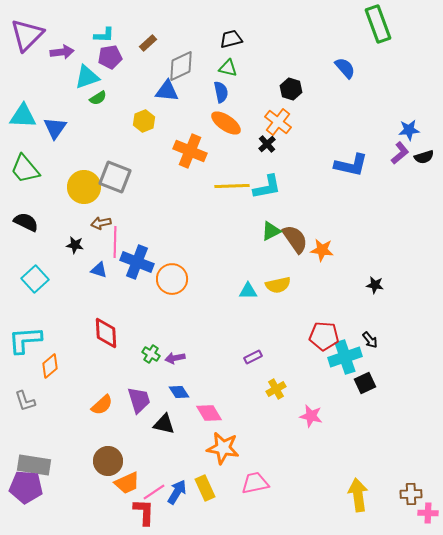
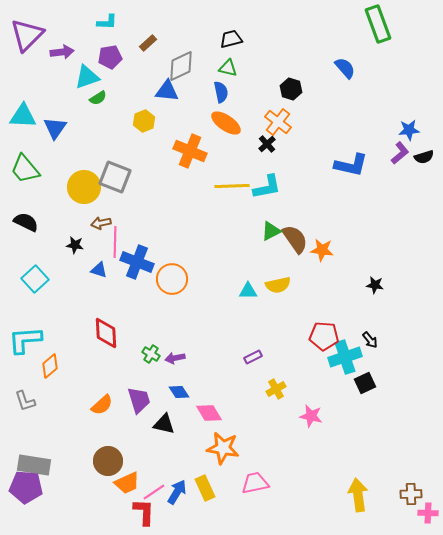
cyan L-shape at (104, 35): moved 3 px right, 13 px up
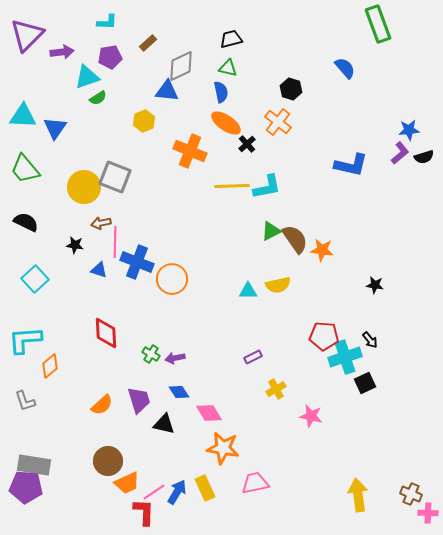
black cross at (267, 144): moved 20 px left
brown cross at (411, 494): rotated 25 degrees clockwise
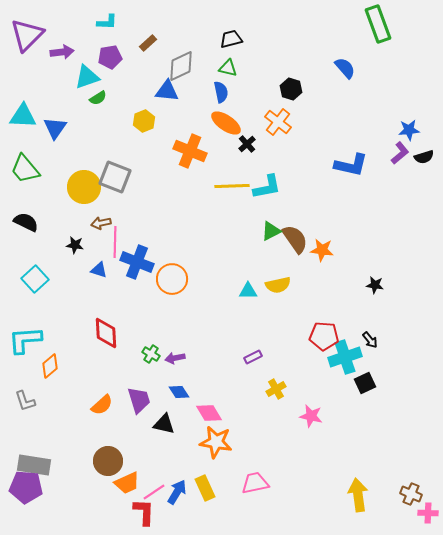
orange star at (223, 448): moved 7 px left, 6 px up
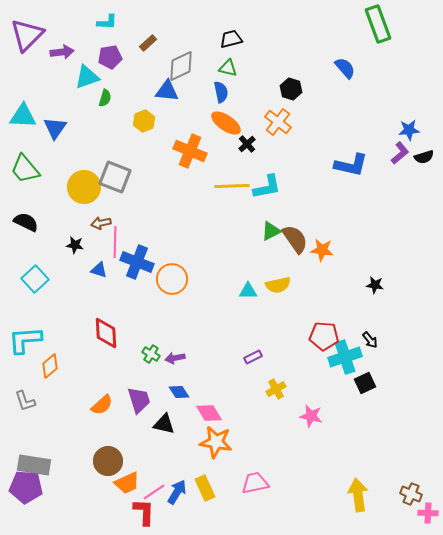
green semicircle at (98, 98): moved 7 px right; rotated 42 degrees counterclockwise
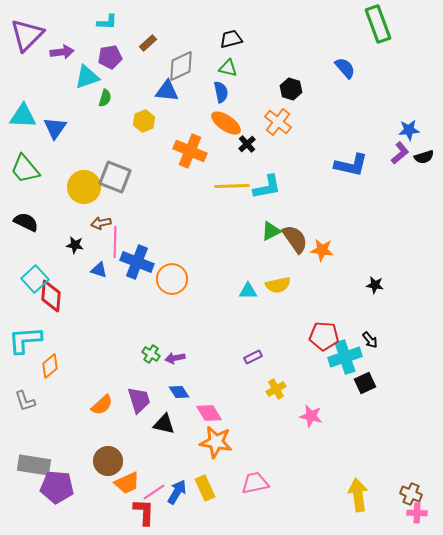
red diamond at (106, 333): moved 55 px left, 37 px up; rotated 8 degrees clockwise
purple pentagon at (26, 487): moved 31 px right
pink cross at (428, 513): moved 11 px left
